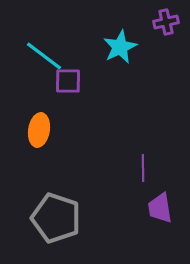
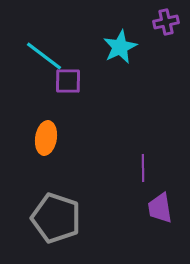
orange ellipse: moved 7 px right, 8 px down
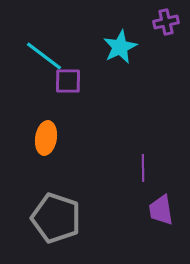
purple trapezoid: moved 1 px right, 2 px down
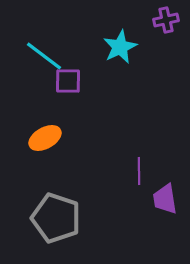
purple cross: moved 2 px up
orange ellipse: moved 1 px left; rotated 52 degrees clockwise
purple line: moved 4 px left, 3 px down
purple trapezoid: moved 4 px right, 11 px up
